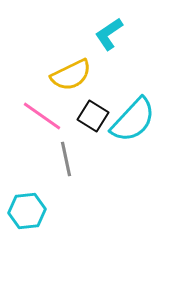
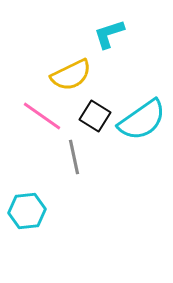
cyan L-shape: rotated 16 degrees clockwise
black square: moved 2 px right
cyan semicircle: moved 9 px right; rotated 12 degrees clockwise
gray line: moved 8 px right, 2 px up
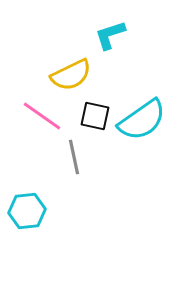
cyan L-shape: moved 1 px right, 1 px down
black square: rotated 20 degrees counterclockwise
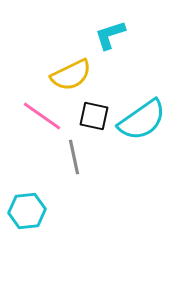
black square: moved 1 px left
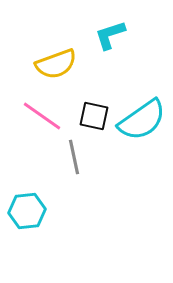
yellow semicircle: moved 15 px left, 11 px up; rotated 6 degrees clockwise
